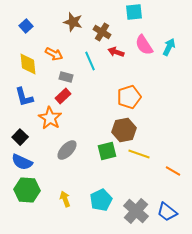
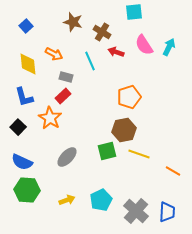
black square: moved 2 px left, 10 px up
gray ellipse: moved 7 px down
yellow arrow: moved 2 px right, 1 px down; rotated 91 degrees clockwise
blue trapezoid: rotated 125 degrees counterclockwise
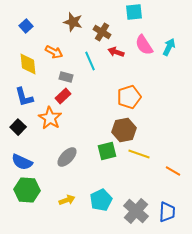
orange arrow: moved 2 px up
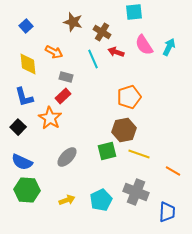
cyan line: moved 3 px right, 2 px up
gray cross: moved 19 px up; rotated 20 degrees counterclockwise
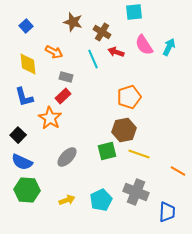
black square: moved 8 px down
orange line: moved 5 px right
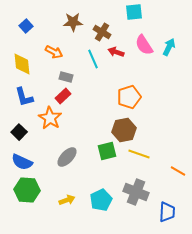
brown star: rotated 18 degrees counterclockwise
yellow diamond: moved 6 px left
black square: moved 1 px right, 3 px up
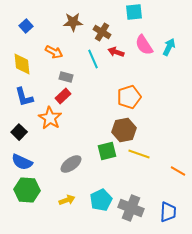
gray ellipse: moved 4 px right, 7 px down; rotated 10 degrees clockwise
gray cross: moved 5 px left, 16 px down
blue trapezoid: moved 1 px right
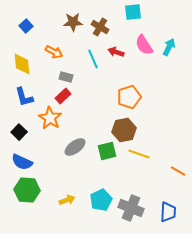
cyan square: moved 1 px left
brown cross: moved 2 px left, 5 px up
gray ellipse: moved 4 px right, 17 px up
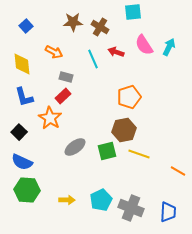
yellow arrow: rotated 21 degrees clockwise
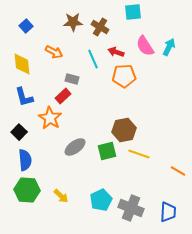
pink semicircle: moved 1 px right, 1 px down
gray rectangle: moved 6 px right, 2 px down
orange pentagon: moved 5 px left, 21 px up; rotated 15 degrees clockwise
blue semicircle: moved 3 px right, 2 px up; rotated 120 degrees counterclockwise
yellow arrow: moved 6 px left, 4 px up; rotated 42 degrees clockwise
